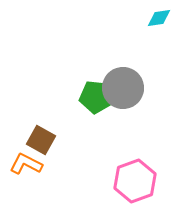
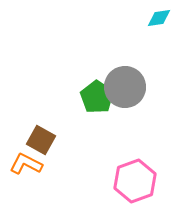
gray circle: moved 2 px right, 1 px up
green pentagon: moved 1 px right; rotated 28 degrees clockwise
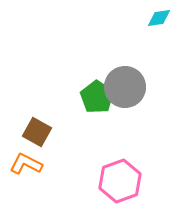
brown square: moved 4 px left, 8 px up
pink hexagon: moved 15 px left
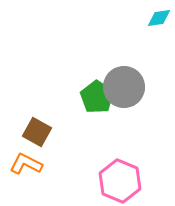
gray circle: moved 1 px left
pink hexagon: rotated 18 degrees counterclockwise
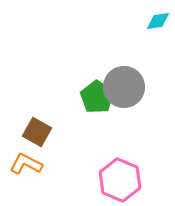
cyan diamond: moved 1 px left, 3 px down
pink hexagon: moved 1 px up
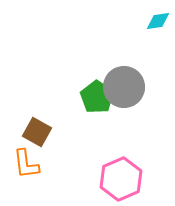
orange L-shape: rotated 124 degrees counterclockwise
pink hexagon: moved 1 px right, 1 px up; rotated 15 degrees clockwise
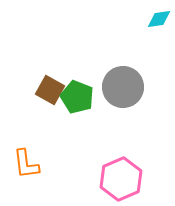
cyan diamond: moved 1 px right, 2 px up
gray circle: moved 1 px left
green pentagon: moved 20 px left; rotated 12 degrees counterclockwise
brown square: moved 13 px right, 42 px up
